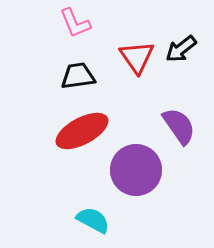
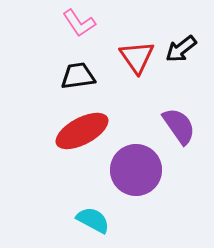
pink L-shape: moved 4 px right; rotated 12 degrees counterclockwise
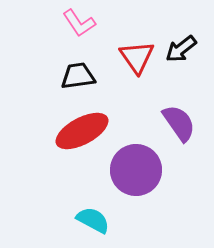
purple semicircle: moved 3 px up
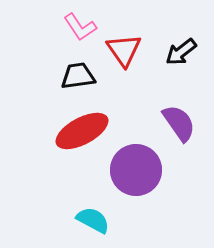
pink L-shape: moved 1 px right, 4 px down
black arrow: moved 3 px down
red triangle: moved 13 px left, 7 px up
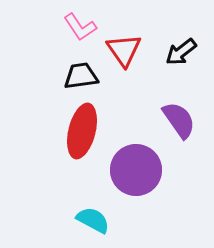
black trapezoid: moved 3 px right
purple semicircle: moved 3 px up
red ellipse: rotated 48 degrees counterclockwise
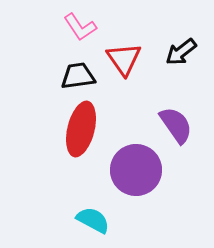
red triangle: moved 9 px down
black trapezoid: moved 3 px left
purple semicircle: moved 3 px left, 5 px down
red ellipse: moved 1 px left, 2 px up
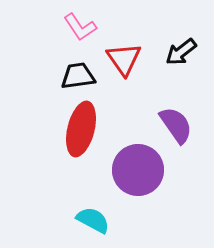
purple circle: moved 2 px right
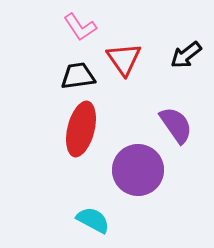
black arrow: moved 5 px right, 3 px down
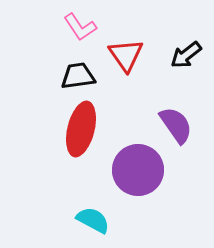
red triangle: moved 2 px right, 4 px up
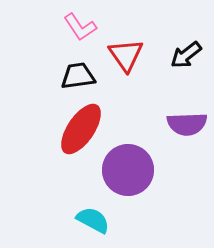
purple semicircle: moved 11 px right, 1 px up; rotated 123 degrees clockwise
red ellipse: rotated 20 degrees clockwise
purple circle: moved 10 px left
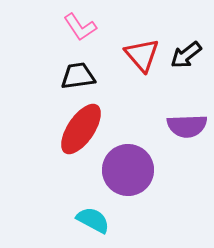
red triangle: moved 16 px right; rotated 6 degrees counterclockwise
purple semicircle: moved 2 px down
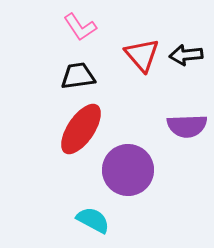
black arrow: rotated 32 degrees clockwise
